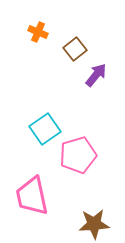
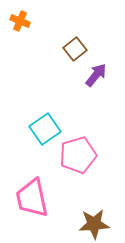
orange cross: moved 18 px left, 11 px up
pink trapezoid: moved 2 px down
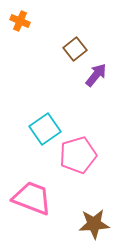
pink trapezoid: rotated 123 degrees clockwise
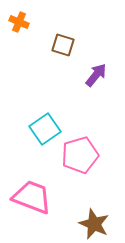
orange cross: moved 1 px left, 1 px down
brown square: moved 12 px left, 4 px up; rotated 35 degrees counterclockwise
pink pentagon: moved 2 px right
pink trapezoid: moved 1 px up
brown star: rotated 28 degrees clockwise
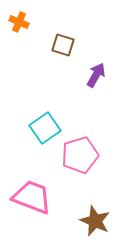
purple arrow: rotated 10 degrees counterclockwise
cyan square: moved 1 px up
brown star: moved 1 px right, 3 px up
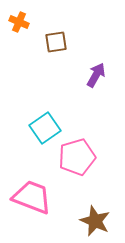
brown square: moved 7 px left, 3 px up; rotated 25 degrees counterclockwise
pink pentagon: moved 3 px left, 2 px down
